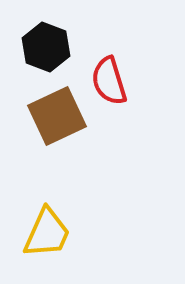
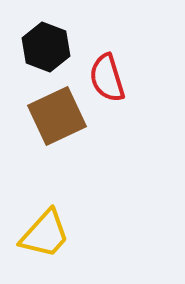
red semicircle: moved 2 px left, 3 px up
yellow trapezoid: moved 2 px left, 1 px down; rotated 18 degrees clockwise
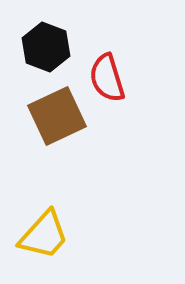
yellow trapezoid: moved 1 px left, 1 px down
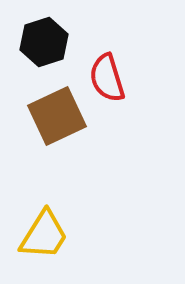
black hexagon: moved 2 px left, 5 px up; rotated 21 degrees clockwise
yellow trapezoid: rotated 10 degrees counterclockwise
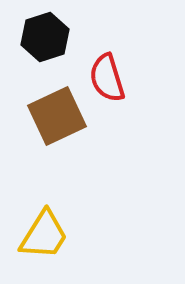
black hexagon: moved 1 px right, 5 px up
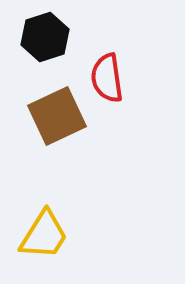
red semicircle: rotated 9 degrees clockwise
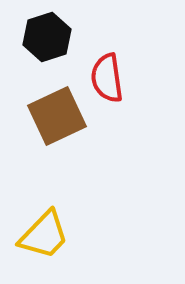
black hexagon: moved 2 px right
yellow trapezoid: rotated 12 degrees clockwise
